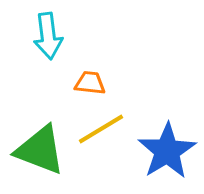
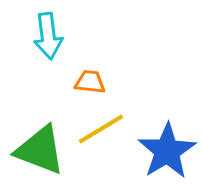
orange trapezoid: moved 1 px up
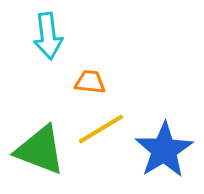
blue star: moved 3 px left, 1 px up
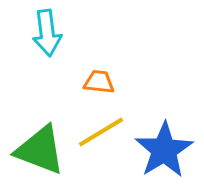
cyan arrow: moved 1 px left, 3 px up
orange trapezoid: moved 9 px right
yellow line: moved 3 px down
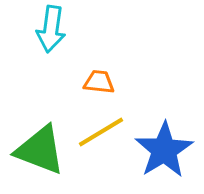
cyan arrow: moved 4 px right, 4 px up; rotated 15 degrees clockwise
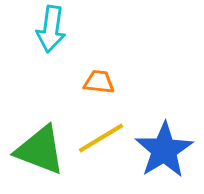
yellow line: moved 6 px down
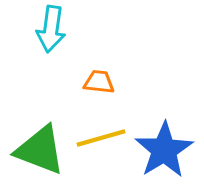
yellow line: rotated 15 degrees clockwise
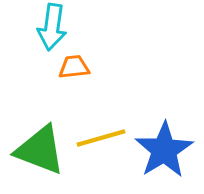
cyan arrow: moved 1 px right, 2 px up
orange trapezoid: moved 25 px left, 15 px up; rotated 12 degrees counterclockwise
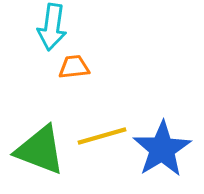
yellow line: moved 1 px right, 2 px up
blue star: moved 2 px left, 1 px up
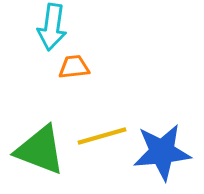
blue star: moved 3 px down; rotated 26 degrees clockwise
